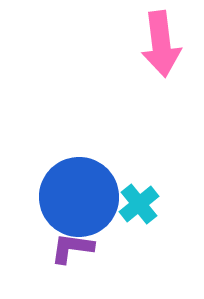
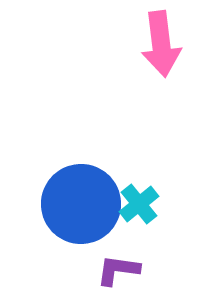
blue circle: moved 2 px right, 7 px down
purple L-shape: moved 46 px right, 22 px down
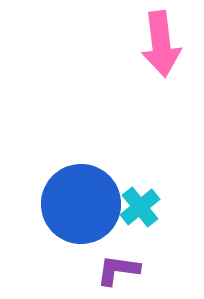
cyan cross: moved 1 px right, 3 px down
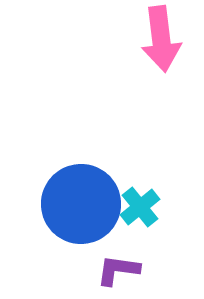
pink arrow: moved 5 px up
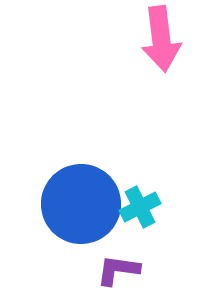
cyan cross: rotated 12 degrees clockwise
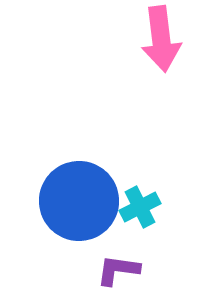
blue circle: moved 2 px left, 3 px up
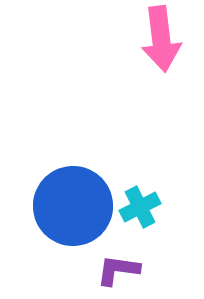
blue circle: moved 6 px left, 5 px down
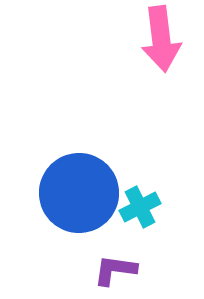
blue circle: moved 6 px right, 13 px up
purple L-shape: moved 3 px left
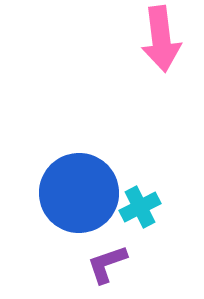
purple L-shape: moved 8 px left, 6 px up; rotated 27 degrees counterclockwise
